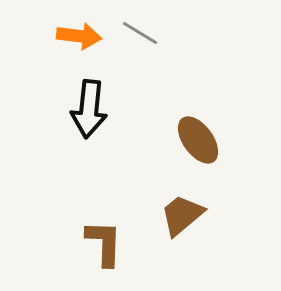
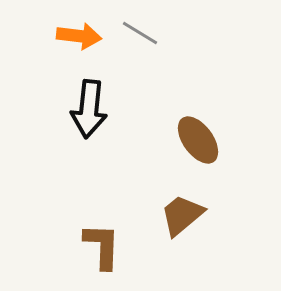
brown L-shape: moved 2 px left, 3 px down
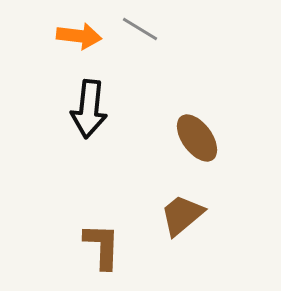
gray line: moved 4 px up
brown ellipse: moved 1 px left, 2 px up
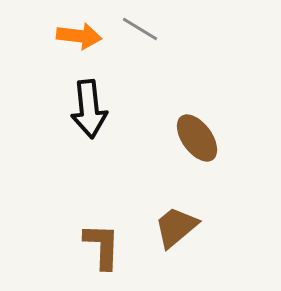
black arrow: rotated 12 degrees counterclockwise
brown trapezoid: moved 6 px left, 12 px down
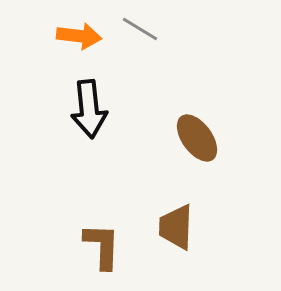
brown trapezoid: rotated 48 degrees counterclockwise
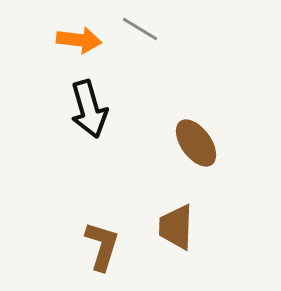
orange arrow: moved 4 px down
black arrow: rotated 10 degrees counterclockwise
brown ellipse: moved 1 px left, 5 px down
brown L-shape: rotated 15 degrees clockwise
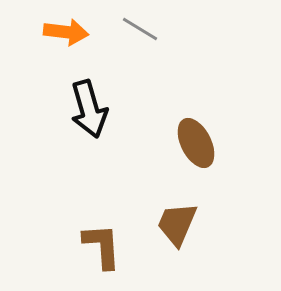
orange arrow: moved 13 px left, 8 px up
brown ellipse: rotated 9 degrees clockwise
brown trapezoid: moved 1 px right, 3 px up; rotated 21 degrees clockwise
brown L-shape: rotated 21 degrees counterclockwise
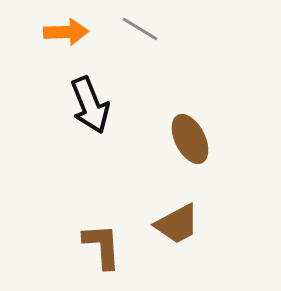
orange arrow: rotated 9 degrees counterclockwise
black arrow: moved 1 px right, 4 px up; rotated 6 degrees counterclockwise
brown ellipse: moved 6 px left, 4 px up
brown trapezoid: rotated 141 degrees counterclockwise
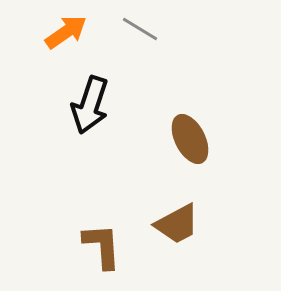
orange arrow: rotated 33 degrees counterclockwise
black arrow: rotated 40 degrees clockwise
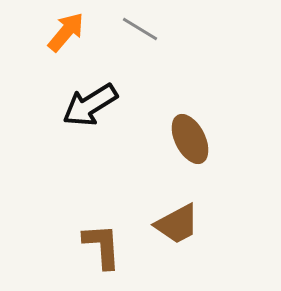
orange arrow: rotated 15 degrees counterclockwise
black arrow: rotated 40 degrees clockwise
